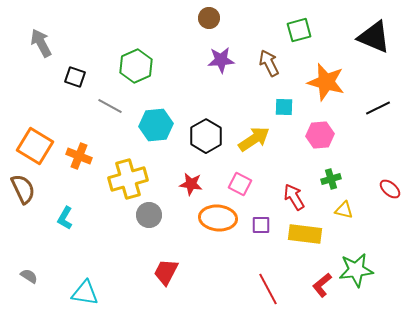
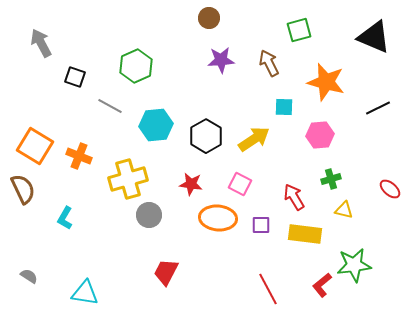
green star: moved 2 px left, 5 px up
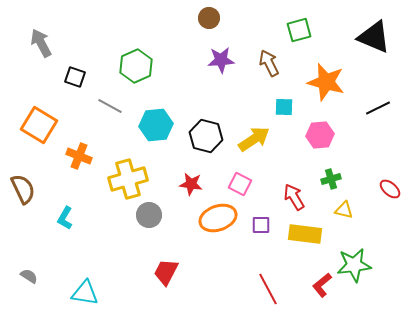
black hexagon: rotated 16 degrees counterclockwise
orange square: moved 4 px right, 21 px up
orange ellipse: rotated 24 degrees counterclockwise
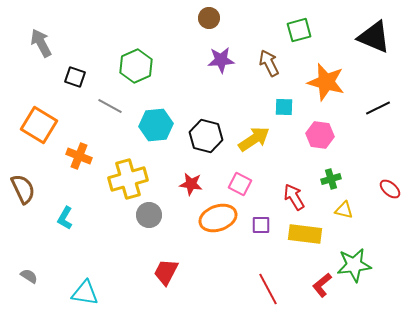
pink hexagon: rotated 12 degrees clockwise
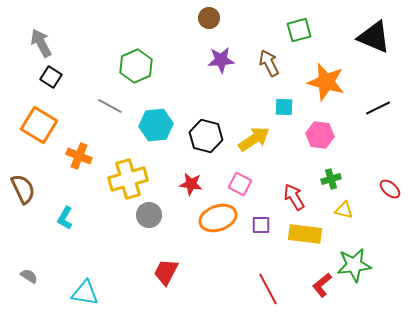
black square: moved 24 px left; rotated 15 degrees clockwise
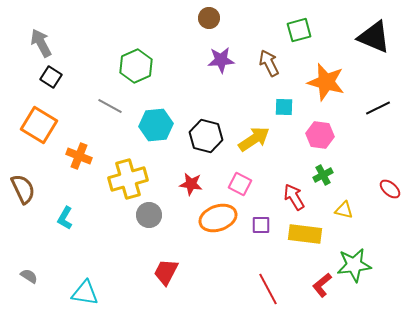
green cross: moved 8 px left, 4 px up; rotated 12 degrees counterclockwise
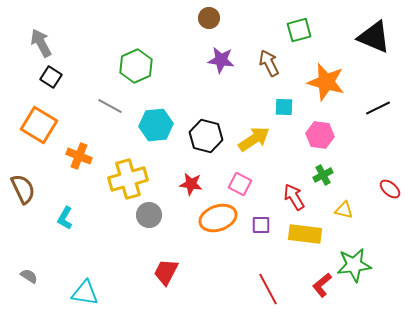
purple star: rotated 12 degrees clockwise
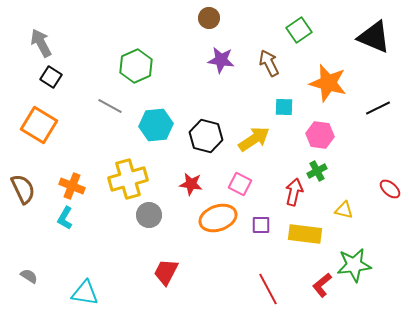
green square: rotated 20 degrees counterclockwise
orange star: moved 2 px right, 1 px down
orange cross: moved 7 px left, 30 px down
green cross: moved 6 px left, 4 px up
red arrow: moved 5 px up; rotated 44 degrees clockwise
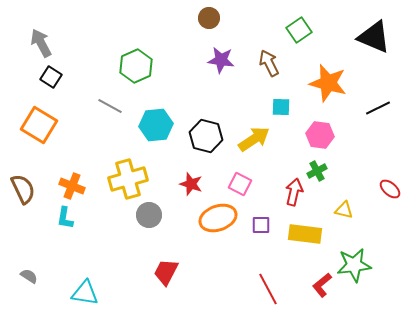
cyan square: moved 3 px left
red star: rotated 10 degrees clockwise
cyan L-shape: rotated 20 degrees counterclockwise
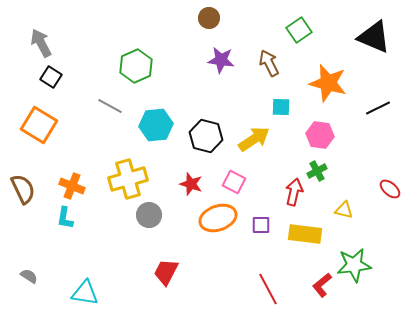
pink square: moved 6 px left, 2 px up
